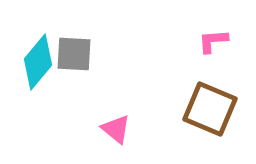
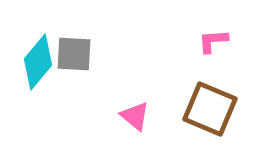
pink triangle: moved 19 px right, 13 px up
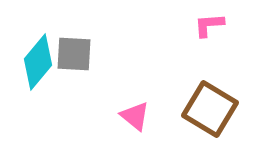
pink L-shape: moved 4 px left, 16 px up
brown square: rotated 8 degrees clockwise
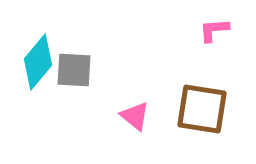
pink L-shape: moved 5 px right, 5 px down
gray square: moved 16 px down
brown square: moved 8 px left; rotated 22 degrees counterclockwise
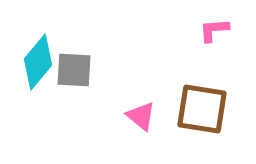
pink triangle: moved 6 px right
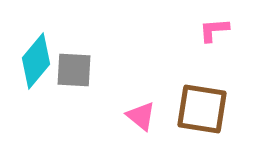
cyan diamond: moved 2 px left, 1 px up
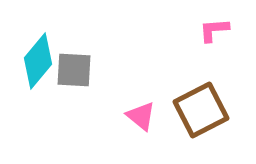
cyan diamond: moved 2 px right
brown square: moved 1 px left, 1 px down; rotated 36 degrees counterclockwise
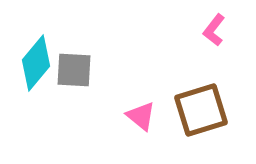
pink L-shape: rotated 48 degrees counterclockwise
cyan diamond: moved 2 px left, 2 px down
brown square: rotated 10 degrees clockwise
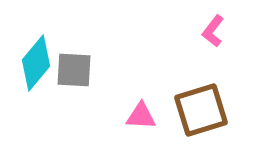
pink L-shape: moved 1 px left, 1 px down
pink triangle: rotated 36 degrees counterclockwise
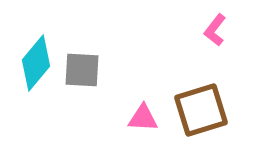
pink L-shape: moved 2 px right, 1 px up
gray square: moved 8 px right
pink triangle: moved 2 px right, 2 px down
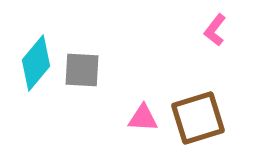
brown square: moved 3 px left, 8 px down
